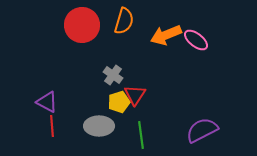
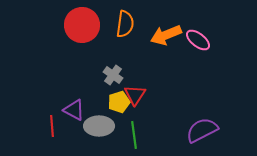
orange semicircle: moved 1 px right, 3 px down; rotated 8 degrees counterclockwise
pink ellipse: moved 2 px right
purple triangle: moved 27 px right, 8 px down
green line: moved 7 px left
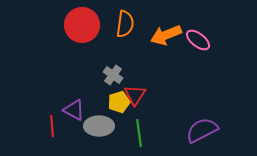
green line: moved 5 px right, 2 px up
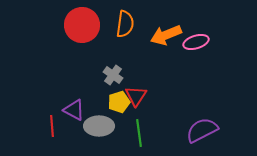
pink ellipse: moved 2 px left, 2 px down; rotated 55 degrees counterclockwise
red triangle: moved 1 px right, 1 px down
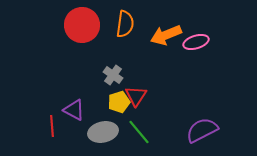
gray ellipse: moved 4 px right, 6 px down; rotated 12 degrees counterclockwise
green line: moved 1 px up; rotated 32 degrees counterclockwise
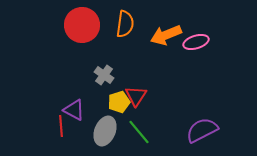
gray cross: moved 9 px left
red line: moved 9 px right
gray ellipse: moved 2 px right, 1 px up; rotated 56 degrees counterclockwise
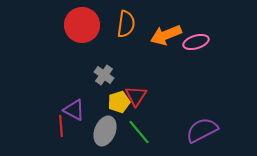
orange semicircle: moved 1 px right
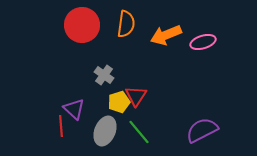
pink ellipse: moved 7 px right
purple triangle: moved 1 px up; rotated 15 degrees clockwise
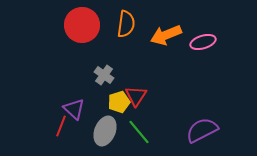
red line: rotated 25 degrees clockwise
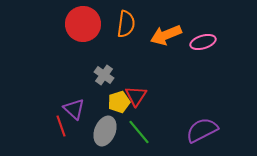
red circle: moved 1 px right, 1 px up
red line: rotated 40 degrees counterclockwise
